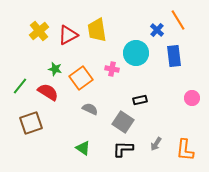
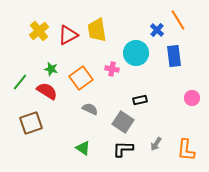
green star: moved 4 px left
green line: moved 4 px up
red semicircle: moved 1 px left, 1 px up
orange L-shape: moved 1 px right
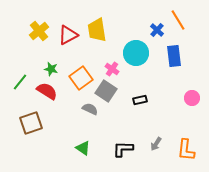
pink cross: rotated 24 degrees clockwise
gray square: moved 17 px left, 31 px up
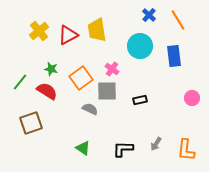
blue cross: moved 8 px left, 15 px up
cyan circle: moved 4 px right, 7 px up
gray square: moved 1 px right; rotated 35 degrees counterclockwise
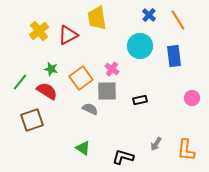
yellow trapezoid: moved 12 px up
brown square: moved 1 px right, 3 px up
black L-shape: moved 8 px down; rotated 15 degrees clockwise
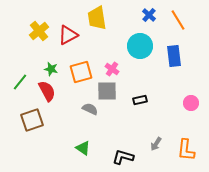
orange square: moved 6 px up; rotated 20 degrees clockwise
red semicircle: rotated 30 degrees clockwise
pink circle: moved 1 px left, 5 px down
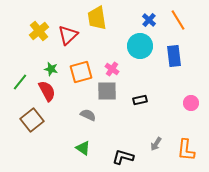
blue cross: moved 5 px down
red triangle: rotated 15 degrees counterclockwise
gray semicircle: moved 2 px left, 6 px down
brown square: rotated 20 degrees counterclockwise
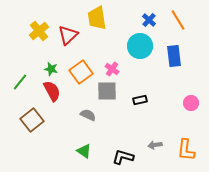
orange square: rotated 20 degrees counterclockwise
red semicircle: moved 5 px right
gray arrow: moved 1 px left, 1 px down; rotated 48 degrees clockwise
green triangle: moved 1 px right, 3 px down
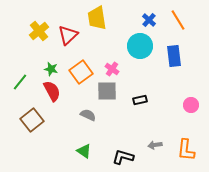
pink circle: moved 2 px down
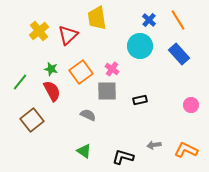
blue rectangle: moved 5 px right, 2 px up; rotated 35 degrees counterclockwise
gray arrow: moved 1 px left
orange L-shape: rotated 110 degrees clockwise
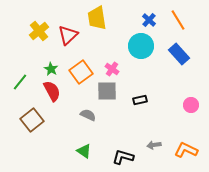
cyan circle: moved 1 px right
green star: rotated 16 degrees clockwise
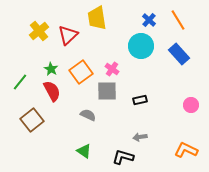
gray arrow: moved 14 px left, 8 px up
